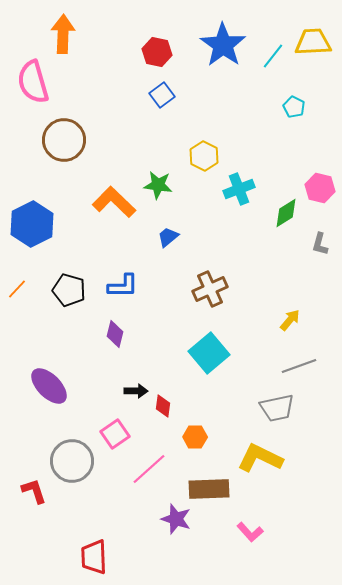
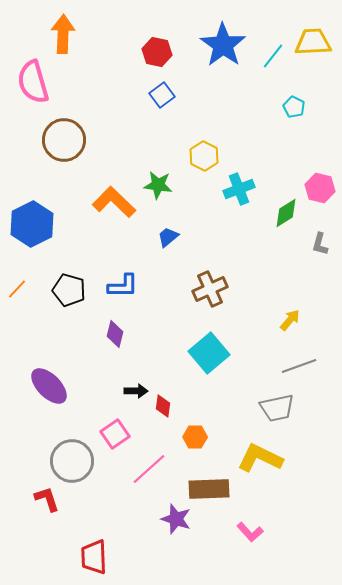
red L-shape: moved 13 px right, 8 px down
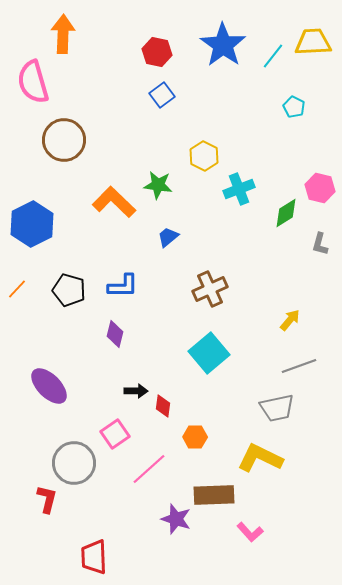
gray circle: moved 2 px right, 2 px down
brown rectangle: moved 5 px right, 6 px down
red L-shape: rotated 32 degrees clockwise
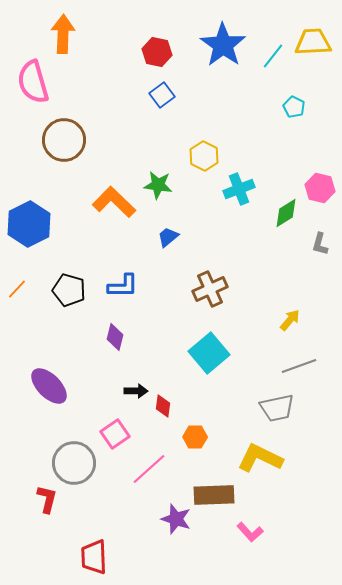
blue hexagon: moved 3 px left
purple diamond: moved 3 px down
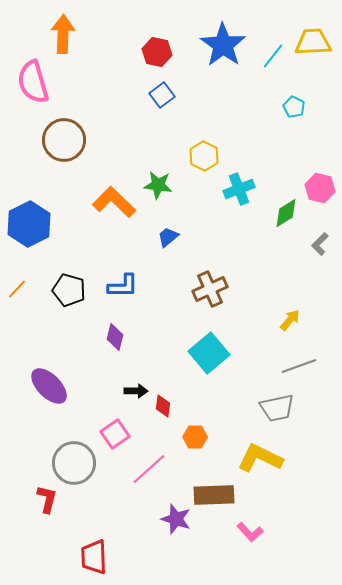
gray L-shape: rotated 30 degrees clockwise
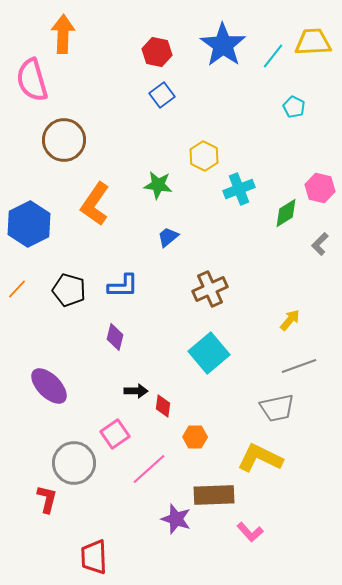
pink semicircle: moved 1 px left, 2 px up
orange L-shape: moved 19 px left, 2 px down; rotated 99 degrees counterclockwise
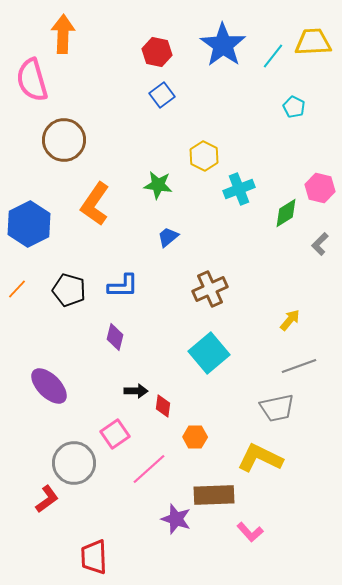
red L-shape: rotated 40 degrees clockwise
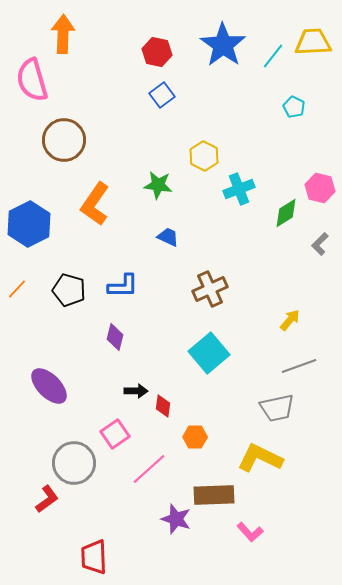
blue trapezoid: rotated 65 degrees clockwise
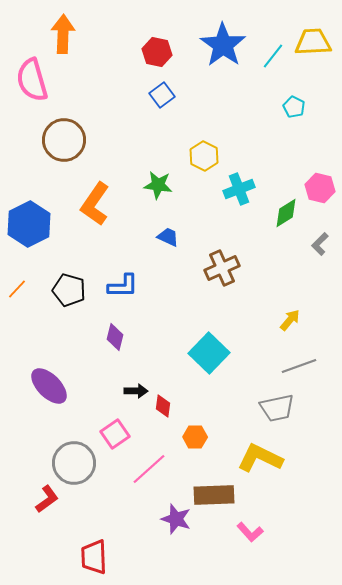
brown cross: moved 12 px right, 21 px up
cyan square: rotated 6 degrees counterclockwise
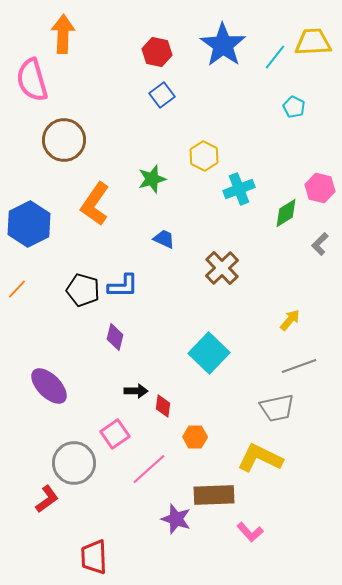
cyan line: moved 2 px right, 1 px down
green star: moved 6 px left, 6 px up; rotated 24 degrees counterclockwise
blue trapezoid: moved 4 px left, 2 px down
brown cross: rotated 20 degrees counterclockwise
black pentagon: moved 14 px right
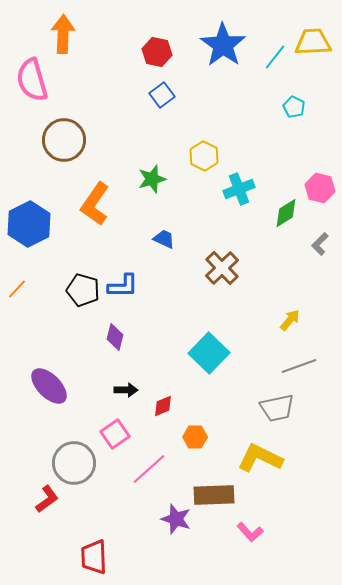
black arrow: moved 10 px left, 1 px up
red diamond: rotated 60 degrees clockwise
